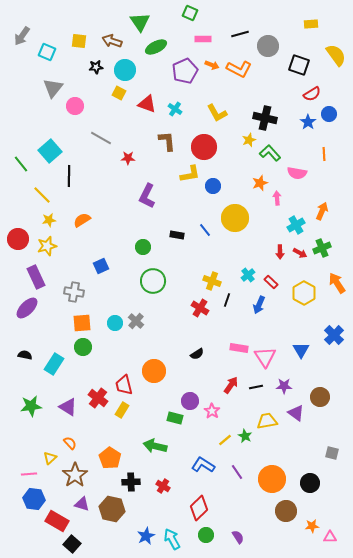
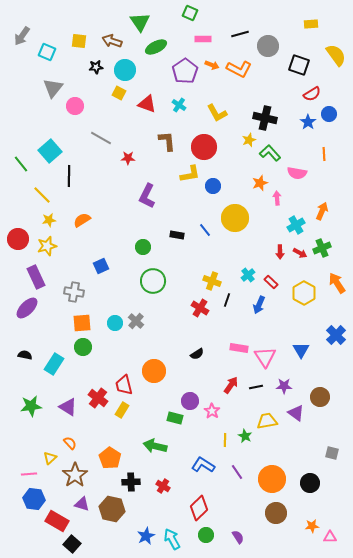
purple pentagon at (185, 71): rotated 10 degrees counterclockwise
cyan cross at (175, 109): moved 4 px right, 4 px up
blue cross at (334, 335): moved 2 px right
yellow line at (225, 440): rotated 48 degrees counterclockwise
brown circle at (286, 511): moved 10 px left, 2 px down
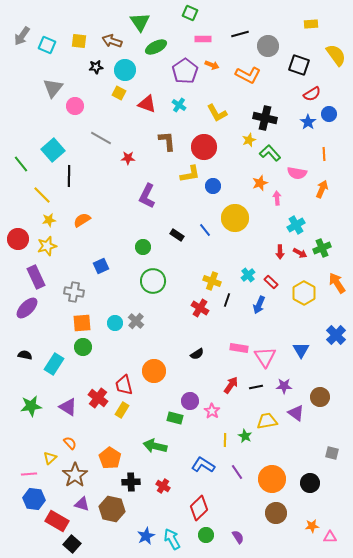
cyan square at (47, 52): moved 7 px up
orange L-shape at (239, 69): moved 9 px right, 6 px down
cyan square at (50, 151): moved 3 px right, 1 px up
orange arrow at (322, 211): moved 22 px up
black rectangle at (177, 235): rotated 24 degrees clockwise
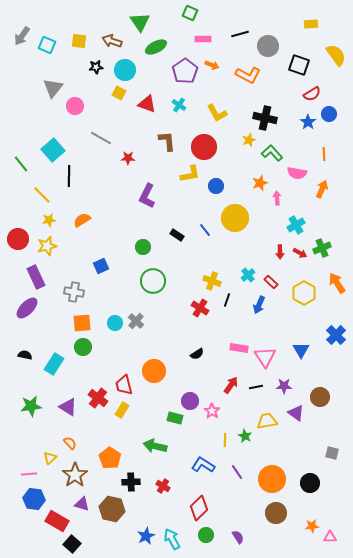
green L-shape at (270, 153): moved 2 px right
blue circle at (213, 186): moved 3 px right
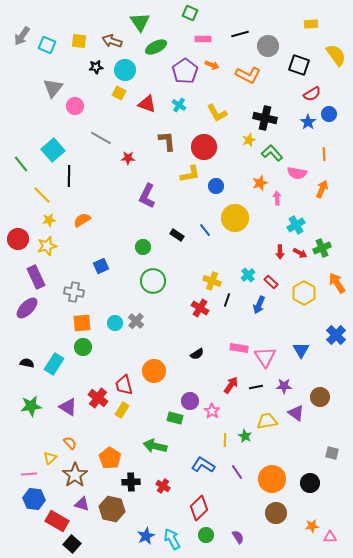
black semicircle at (25, 355): moved 2 px right, 8 px down
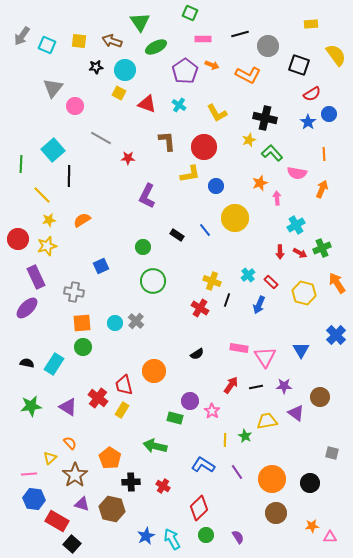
green line at (21, 164): rotated 42 degrees clockwise
yellow hexagon at (304, 293): rotated 15 degrees counterclockwise
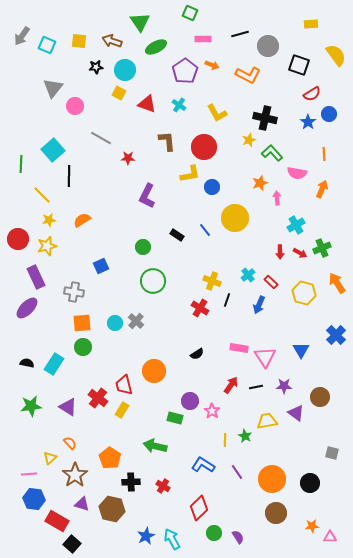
blue circle at (216, 186): moved 4 px left, 1 px down
green circle at (206, 535): moved 8 px right, 2 px up
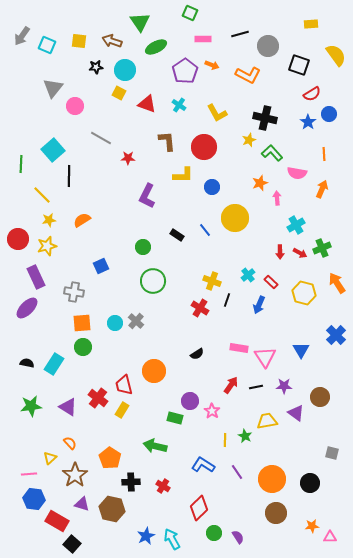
yellow L-shape at (190, 174): moved 7 px left, 1 px down; rotated 10 degrees clockwise
